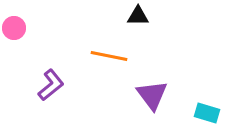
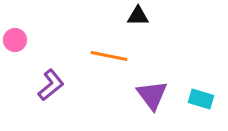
pink circle: moved 1 px right, 12 px down
cyan rectangle: moved 6 px left, 14 px up
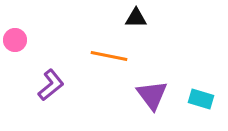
black triangle: moved 2 px left, 2 px down
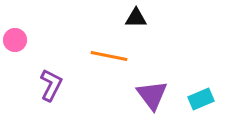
purple L-shape: rotated 24 degrees counterclockwise
cyan rectangle: rotated 40 degrees counterclockwise
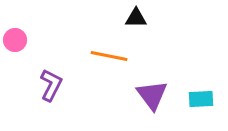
cyan rectangle: rotated 20 degrees clockwise
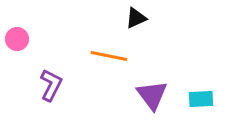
black triangle: rotated 25 degrees counterclockwise
pink circle: moved 2 px right, 1 px up
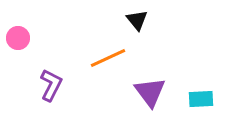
black triangle: moved 1 px right, 2 px down; rotated 45 degrees counterclockwise
pink circle: moved 1 px right, 1 px up
orange line: moved 1 px left, 2 px down; rotated 36 degrees counterclockwise
purple triangle: moved 2 px left, 3 px up
